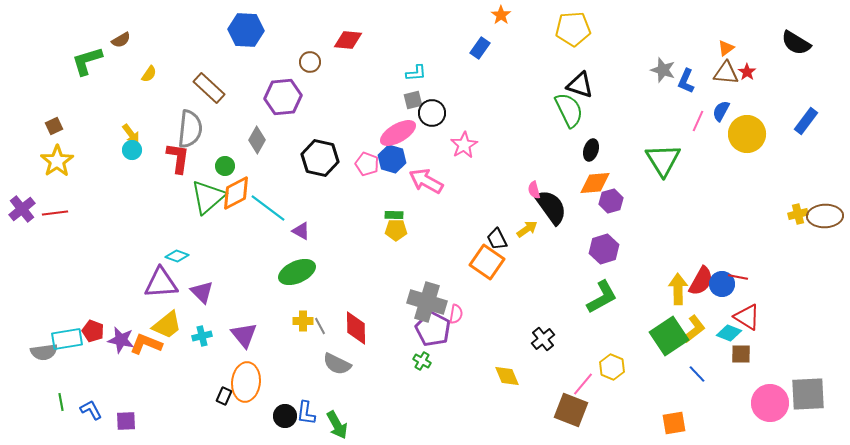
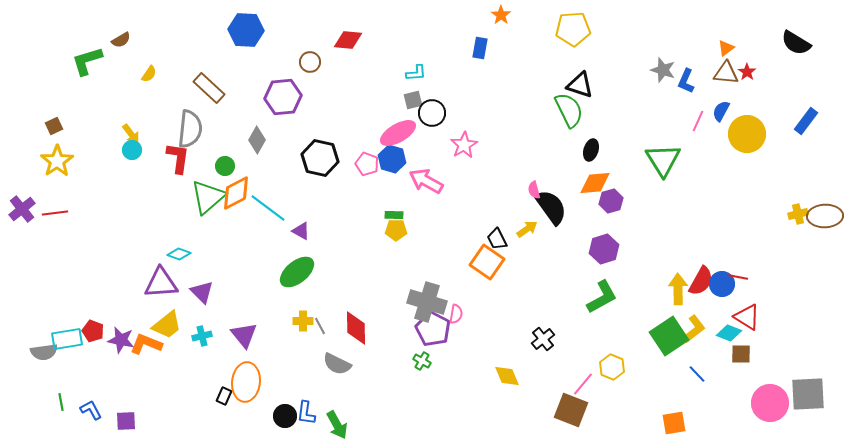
blue rectangle at (480, 48): rotated 25 degrees counterclockwise
cyan diamond at (177, 256): moved 2 px right, 2 px up
green ellipse at (297, 272): rotated 15 degrees counterclockwise
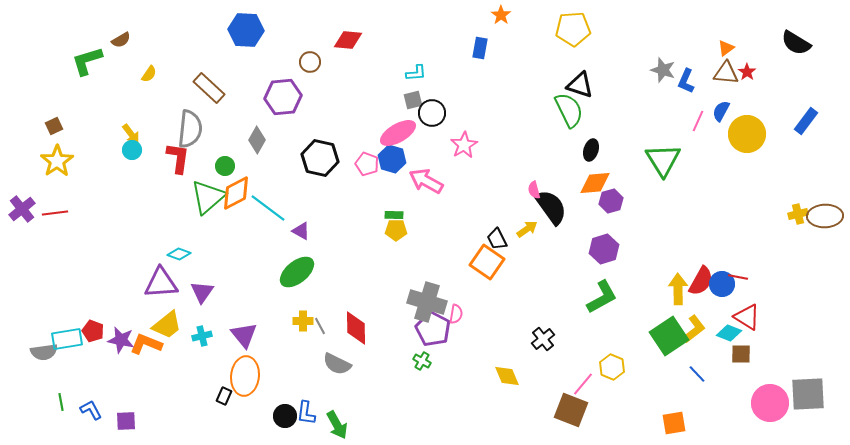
purple triangle at (202, 292): rotated 20 degrees clockwise
orange ellipse at (246, 382): moved 1 px left, 6 px up
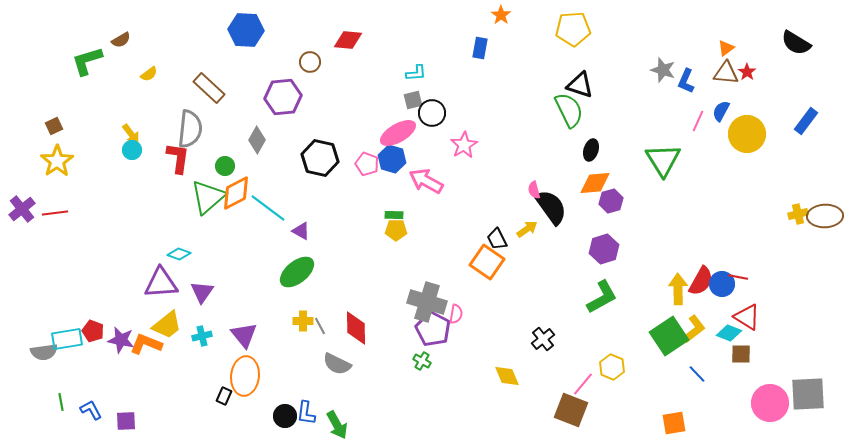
yellow semicircle at (149, 74): rotated 18 degrees clockwise
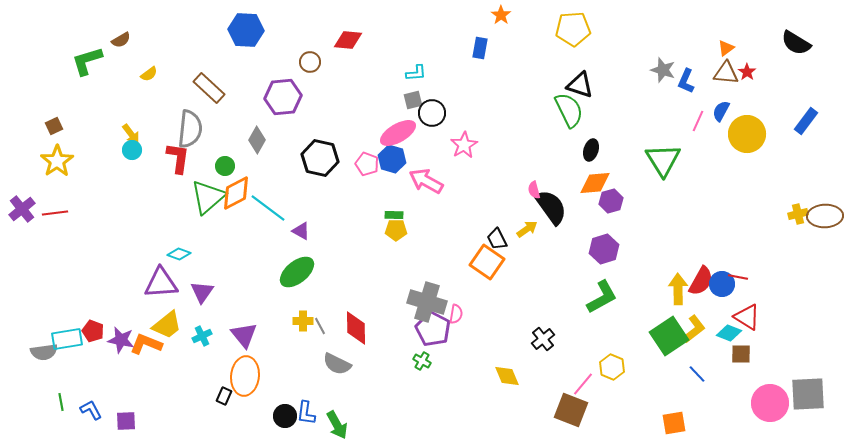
cyan cross at (202, 336): rotated 12 degrees counterclockwise
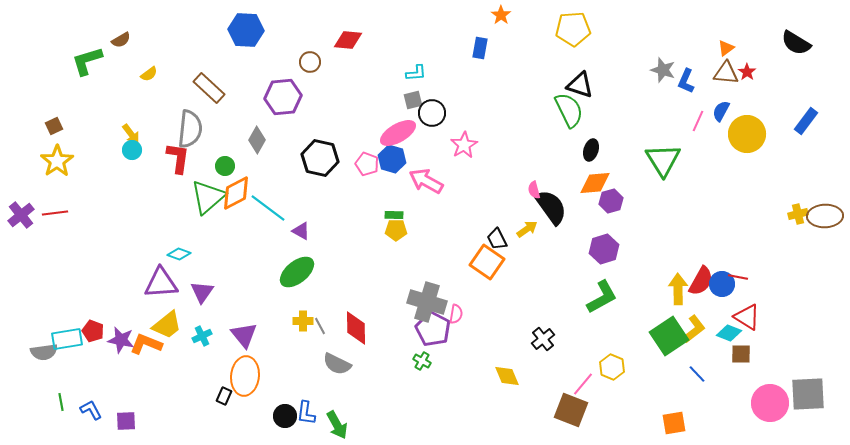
purple cross at (22, 209): moved 1 px left, 6 px down
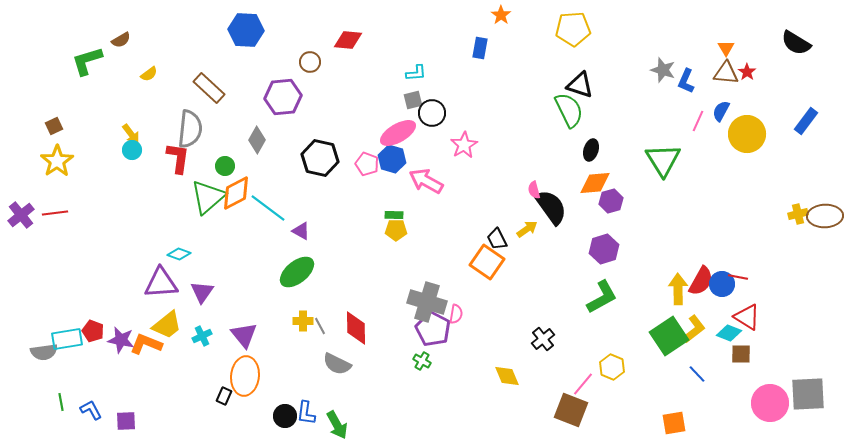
orange triangle at (726, 48): rotated 24 degrees counterclockwise
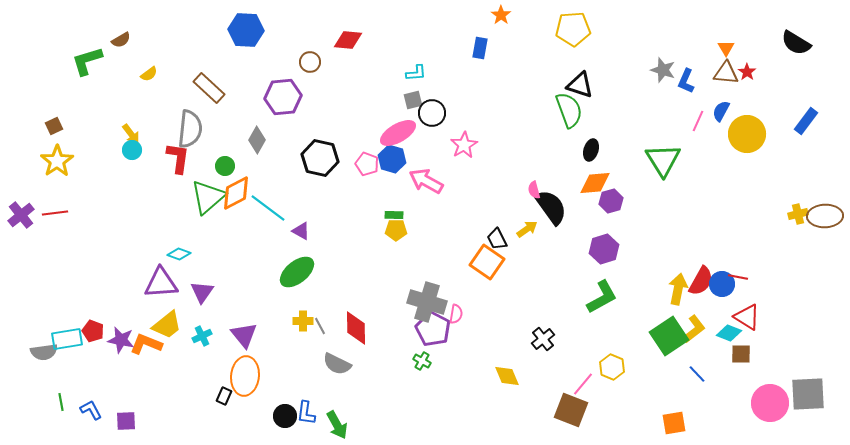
green semicircle at (569, 110): rotated 6 degrees clockwise
yellow arrow at (678, 289): rotated 12 degrees clockwise
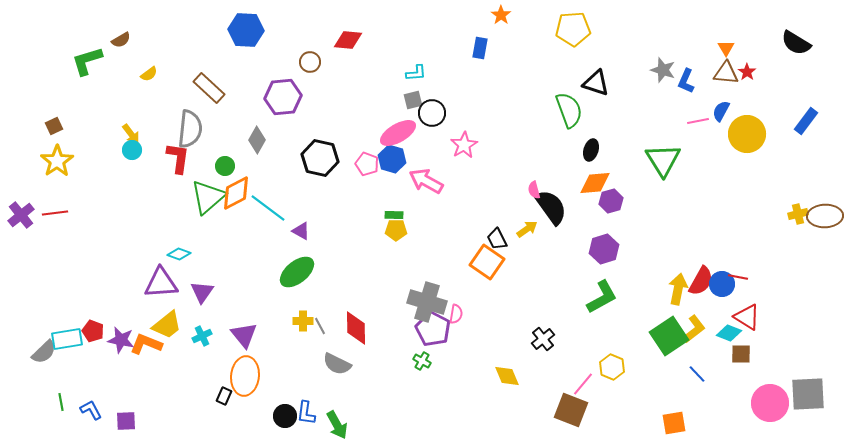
black triangle at (580, 85): moved 16 px right, 2 px up
pink line at (698, 121): rotated 55 degrees clockwise
gray semicircle at (44, 352): rotated 36 degrees counterclockwise
